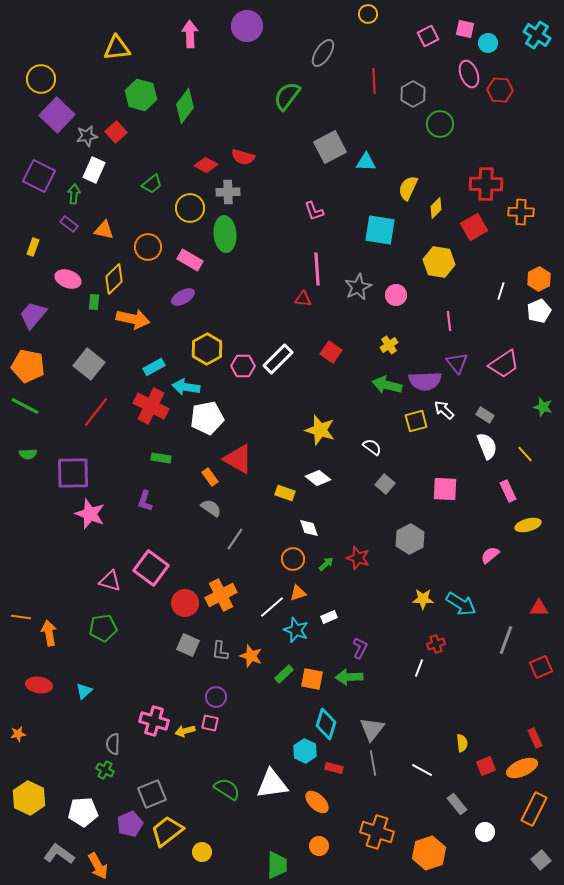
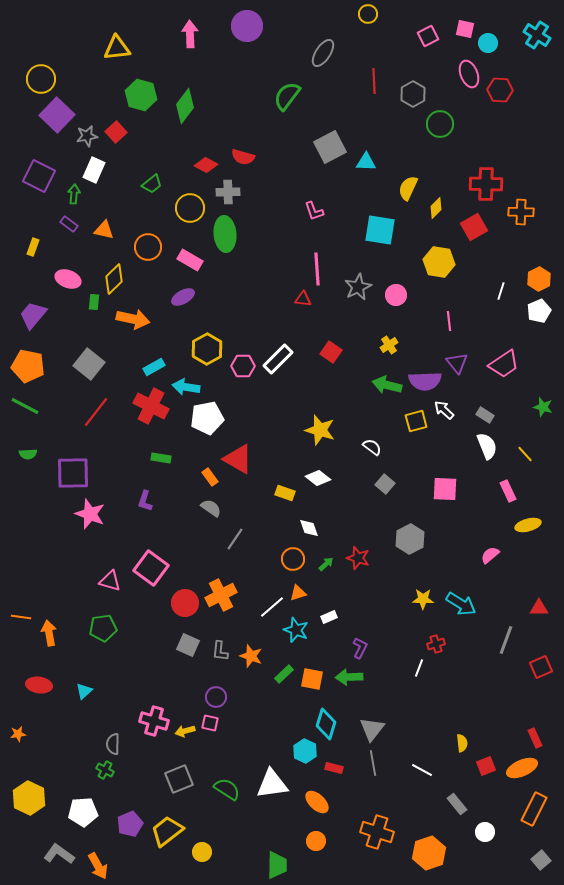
gray square at (152, 794): moved 27 px right, 15 px up
orange circle at (319, 846): moved 3 px left, 5 px up
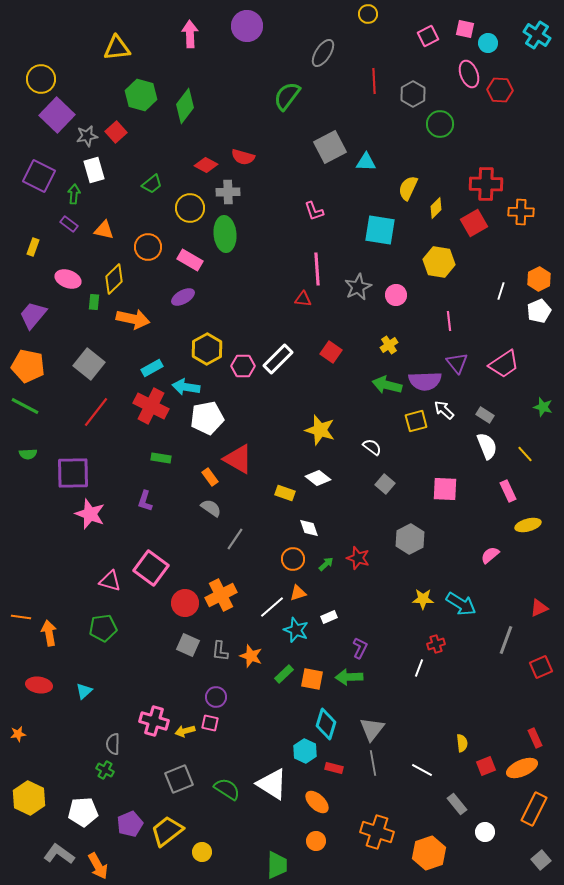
white rectangle at (94, 170): rotated 40 degrees counterclockwise
red square at (474, 227): moved 4 px up
cyan rectangle at (154, 367): moved 2 px left, 1 px down
red triangle at (539, 608): rotated 24 degrees counterclockwise
white triangle at (272, 784): rotated 40 degrees clockwise
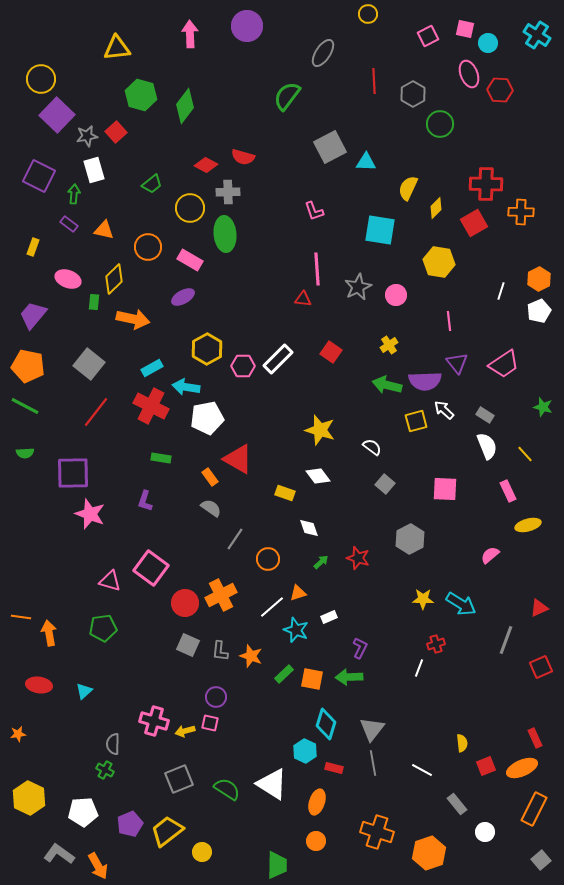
green semicircle at (28, 454): moved 3 px left, 1 px up
white diamond at (318, 478): moved 2 px up; rotated 15 degrees clockwise
orange circle at (293, 559): moved 25 px left
green arrow at (326, 564): moved 5 px left, 2 px up
orange ellipse at (317, 802): rotated 65 degrees clockwise
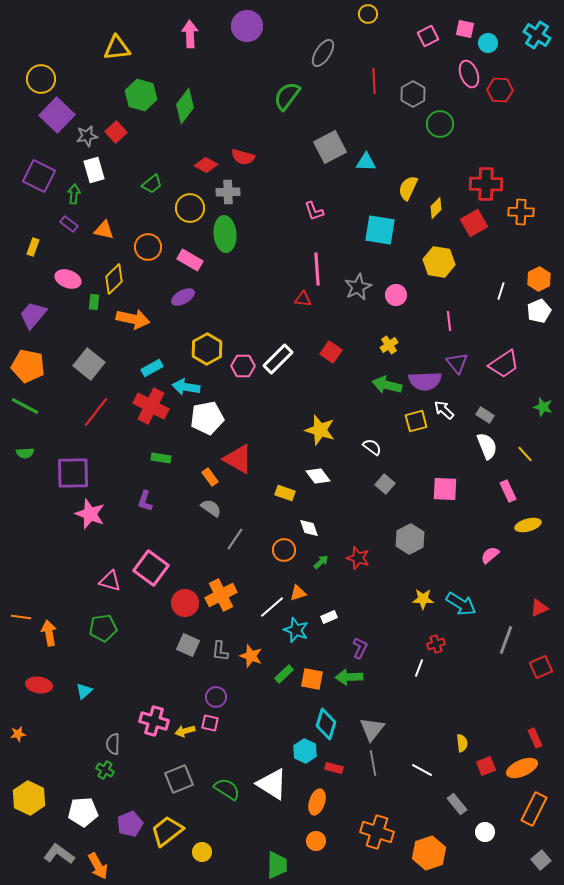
orange circle at (268, 559): moved 16 px right, 9 px up
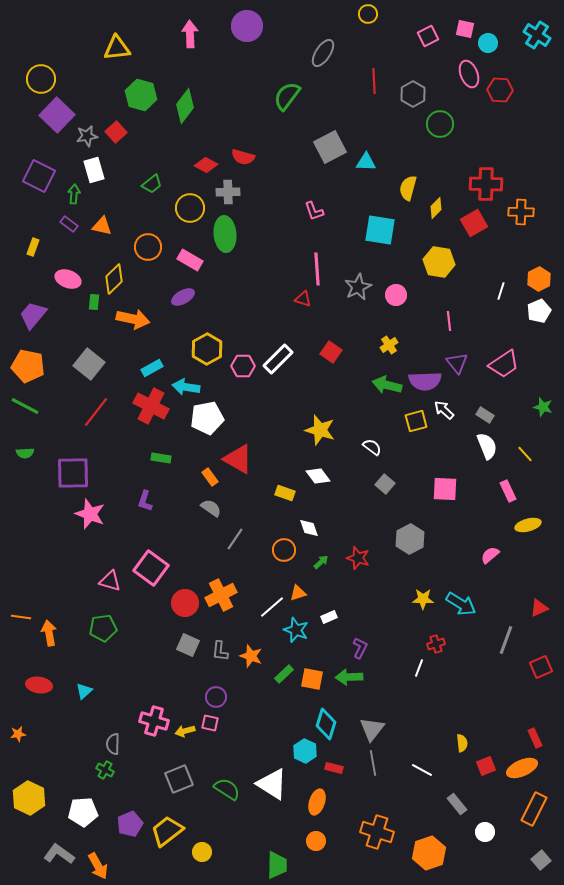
yellow semicircle at (408, 188): rotated 10 degrees counterclockwise
orange triangle at (104, 230): moved 2 px left, 4 px up
red triangle at (303, 299): rotated 12 degrees clockwise
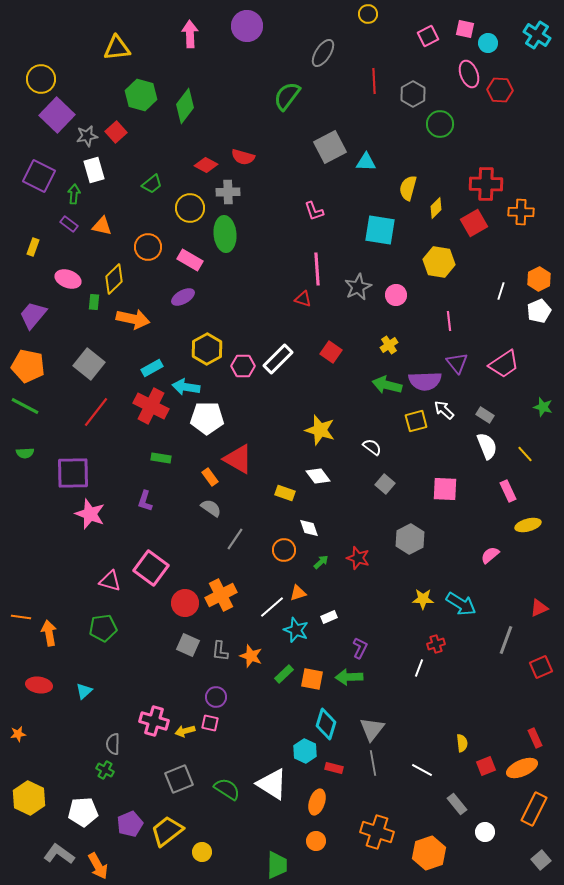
white pentagon at (207, 418): rotated 12 degrees clockwise
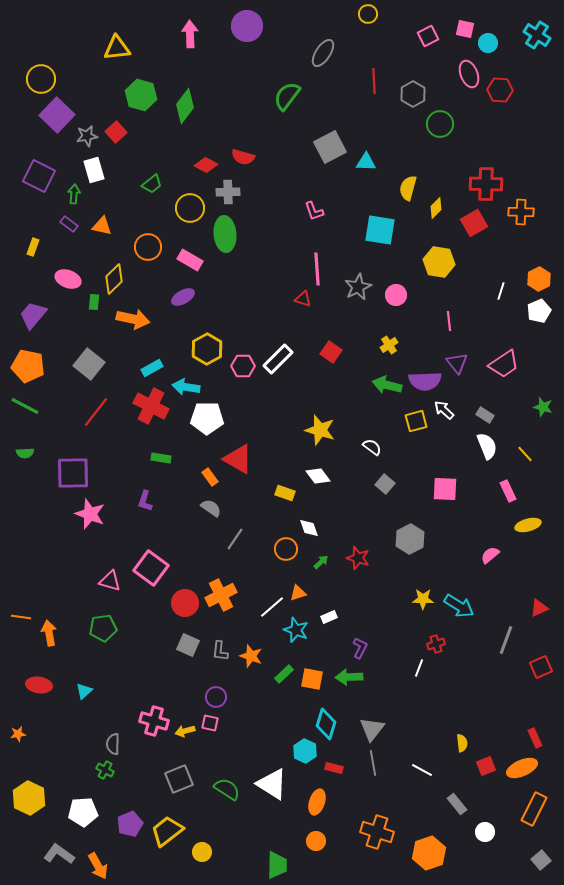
orange circle at (284, 550): moved 2 px right, 1 px up
cyan arrow at (461, 604): moved 2 px left, 2 px down
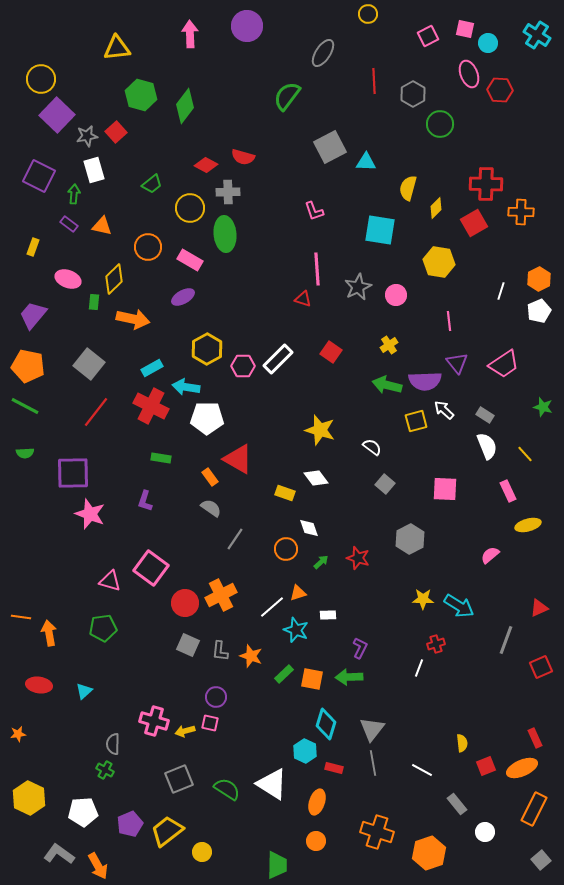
white diamond at (318, 476): moved 2 px left, 2 px down
white rectangle at (329, 617): moved 1 px left, 2 px up; rotated 21 degrees clockwise
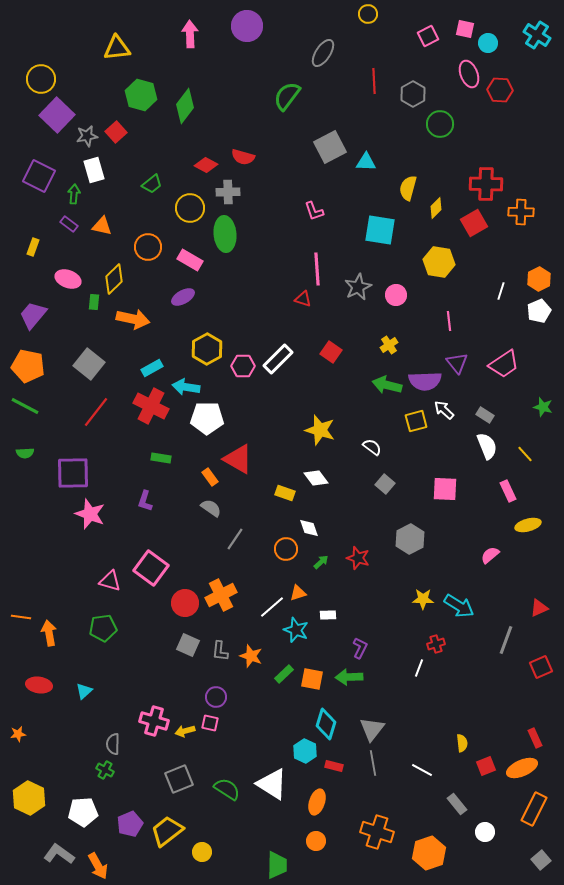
red rectangle at (334, 768): moved 2 px up
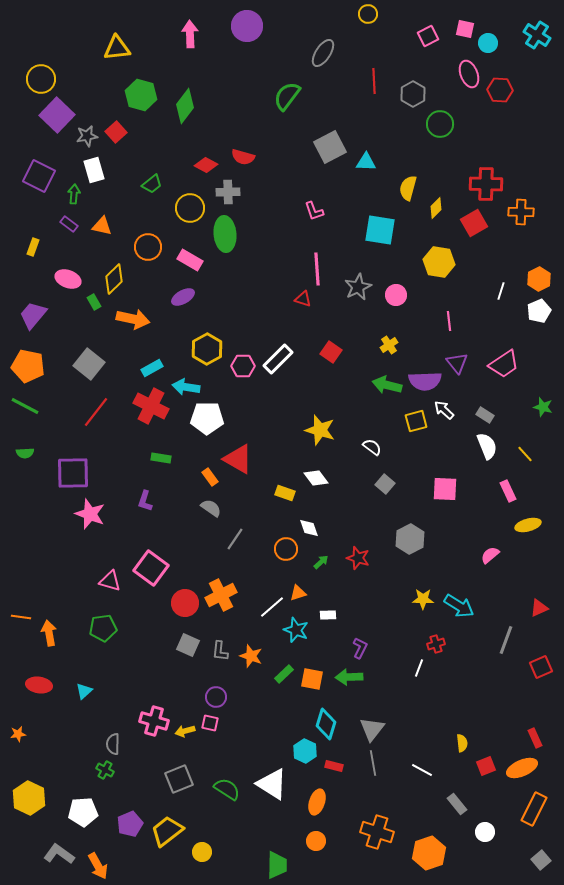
green rectangle at (94, 302): rotated 35 degrees counterclockwise
